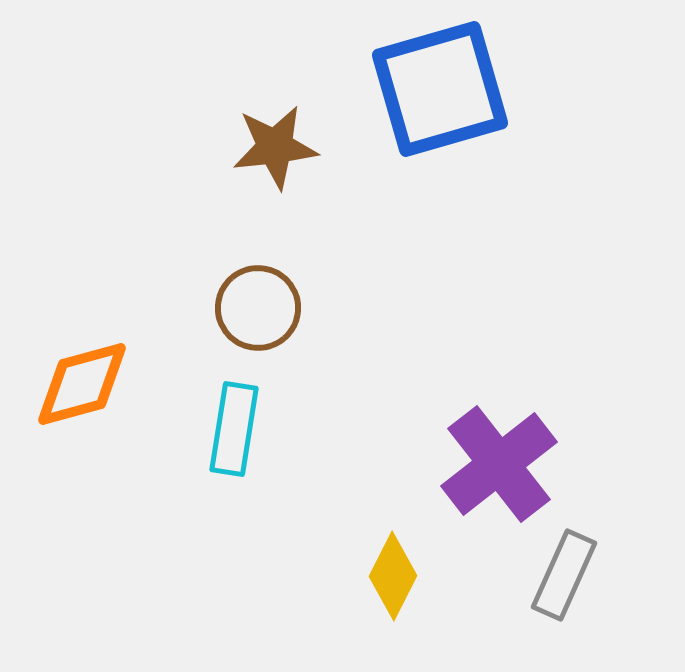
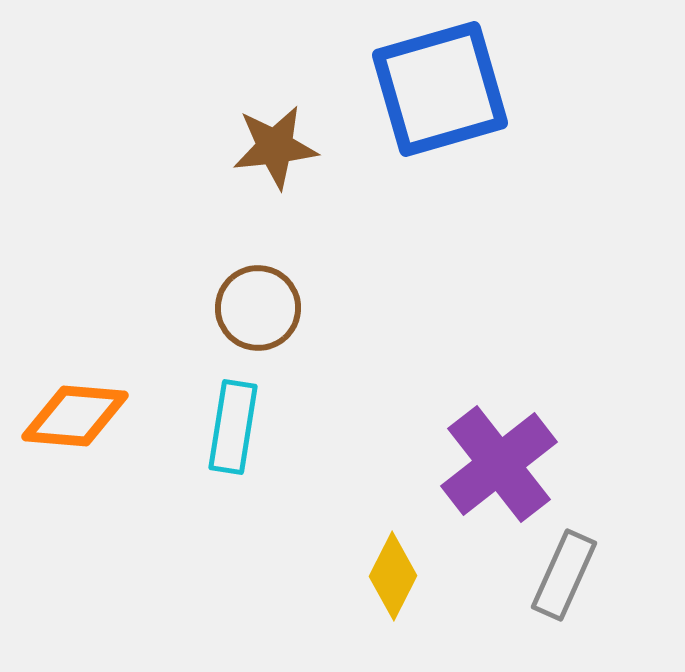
orange diamond: moved 7 px left, 32 px down; rotated 20 degrees clockwise
cyan rectangle: moved 1 px left, 2 px up
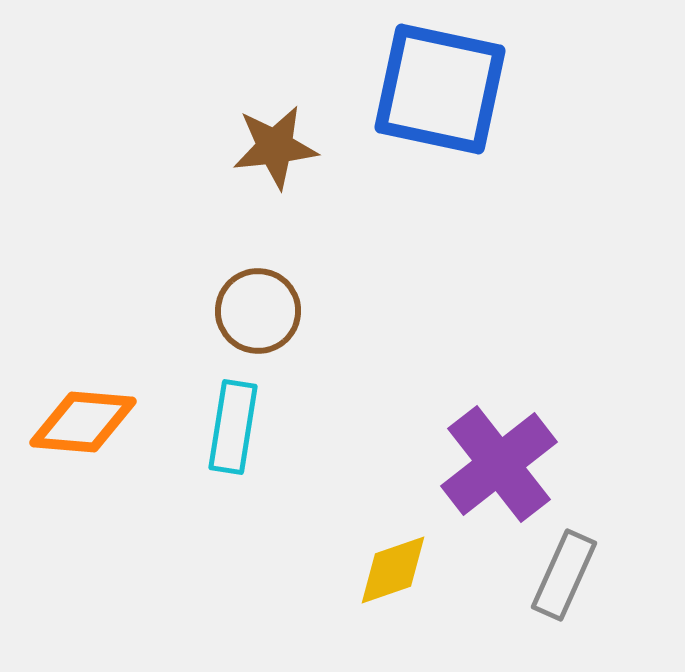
blue square: rotated 28 degrees clockwise
brown circle: moved 3 px down
orange diamond: moved 8 px right, 6 px down
yellow diamond: moved 6 px up; rotated 44 degrees clockwise
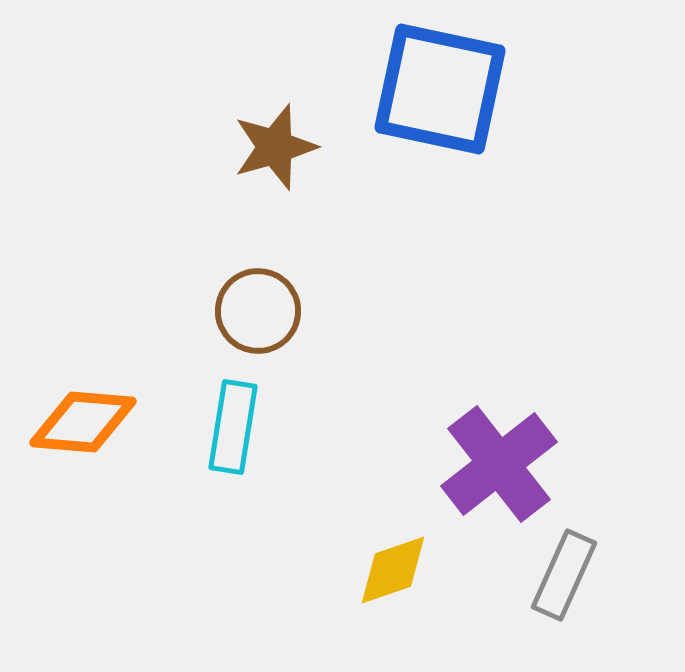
brown star: rotated 10 degrees counterclockwise
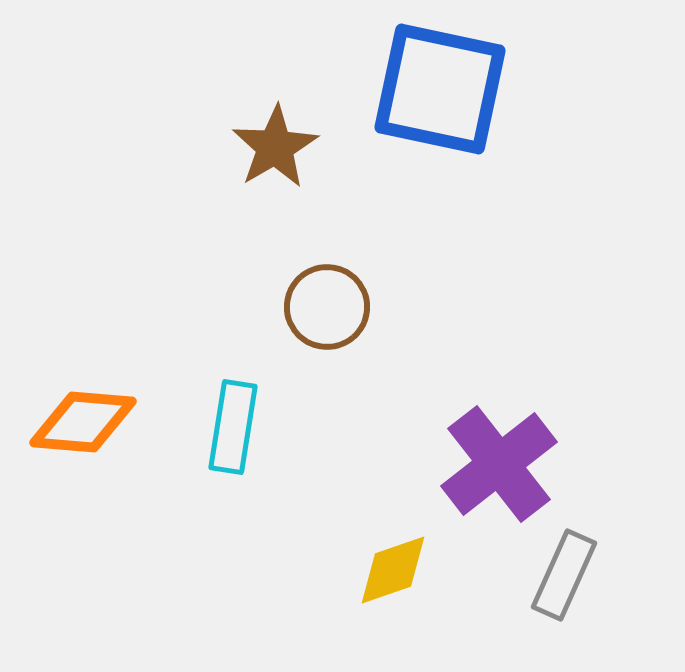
brown star: rotated 14 degrees counterclockwise
brown circle: moved 69 px right, 4 px up
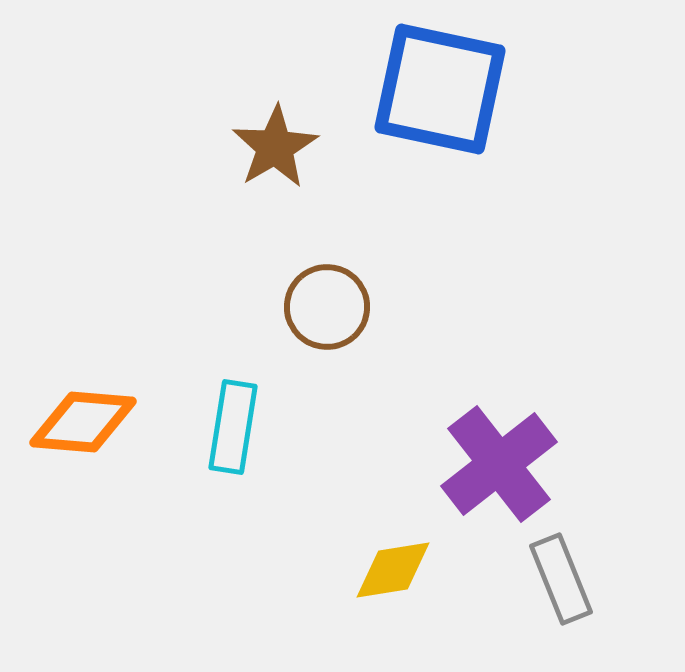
yellow diamond: rotated 10 degrees clockwise
gray rectangle: moved 3 px left, 4 px down; rotated 46 degrees counterclockwise
